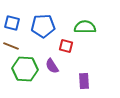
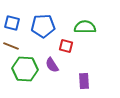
purple semicircle: moved 1 px up
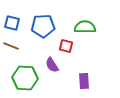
green hexagon: moved 9 px down
